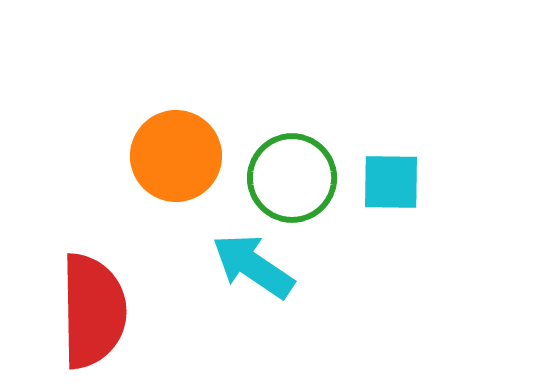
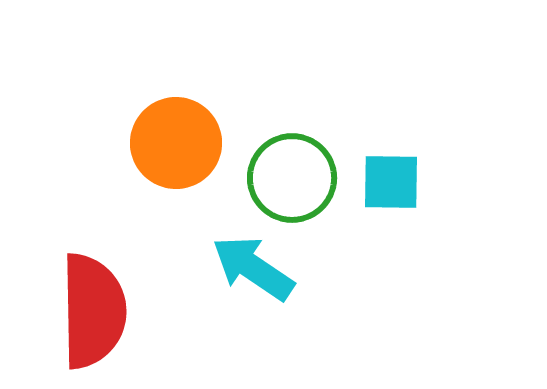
orange circle: moved 13 px up
cyan arrow: moved 2 px down
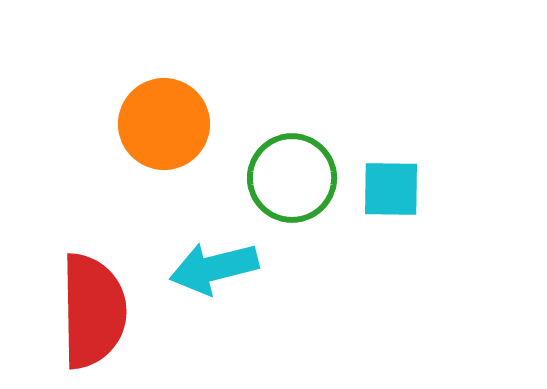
orange circle: moved 12 px left, 19 px up
cyan square: moved 7 px down
cyan arrow: moved 39 px left; rotated 48 degrees counterclockwise
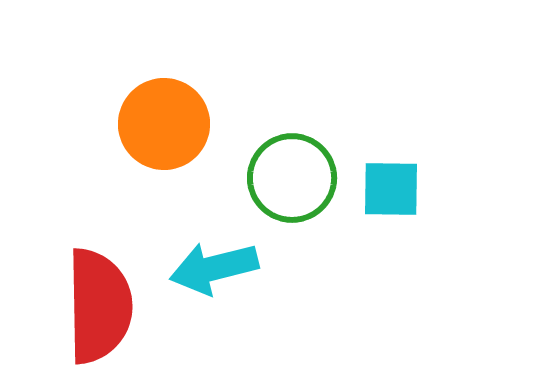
red semicircle: moved 6 px right, 5 px up
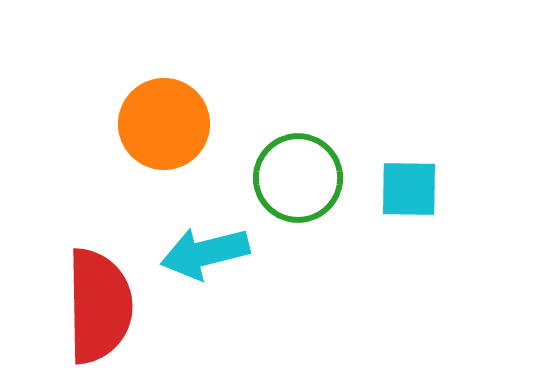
green circle: moved 6 px right
cyan square: moved 18 px right
cyan arrow: moved 9 px left, 15 px up
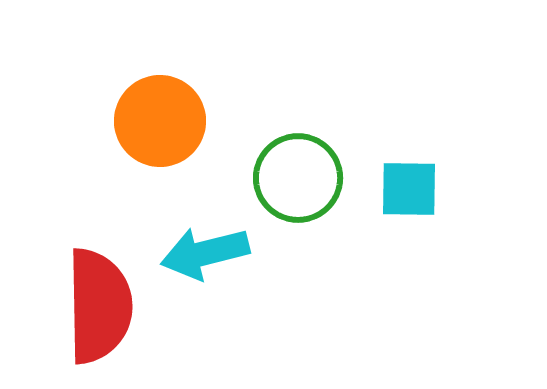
orange circle: moved 4 px left, 3 px up
